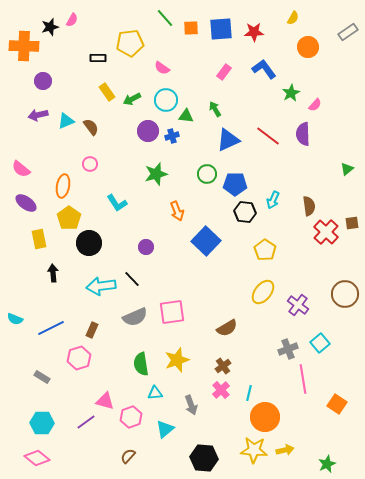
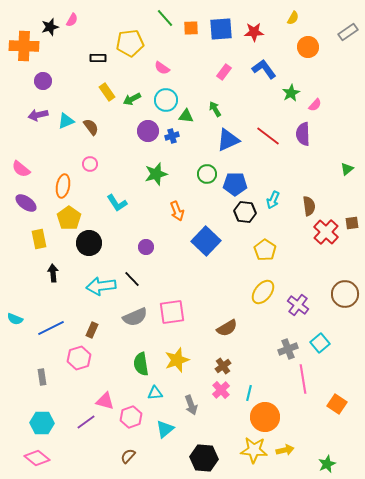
gray rectangle at (42, 377): rotated 49 degrees clockwise
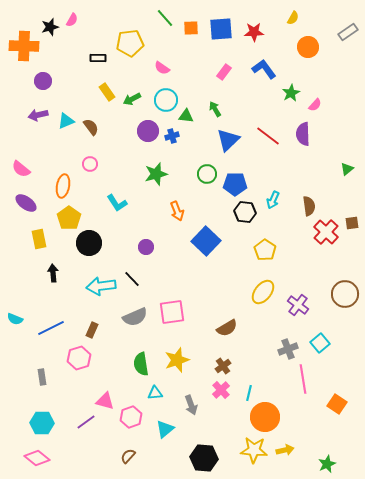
blue triangle at (228, 140): rotated 20 degrees counterclockwise
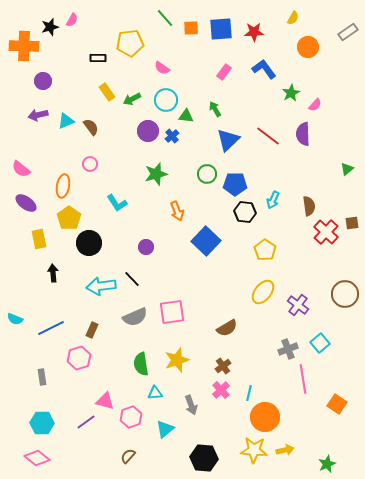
blue cross at (172, 136): rotated 24 degrees counterclockwise
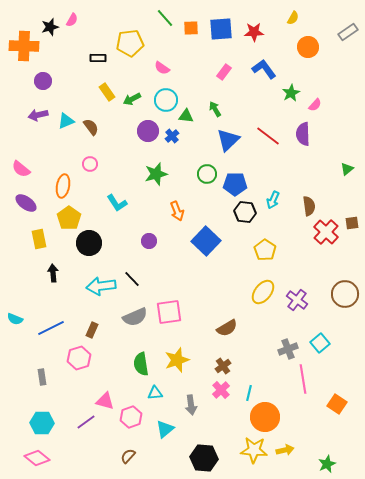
purple circle at (146, 247): moved 3 px right, 6 px up
purple cross at (298, 305): moved 1 px left, 5 px up
pink square at (172, 312): moved 3 px left
gray arrow at (191, 405): rotated 12 degrees clockwise
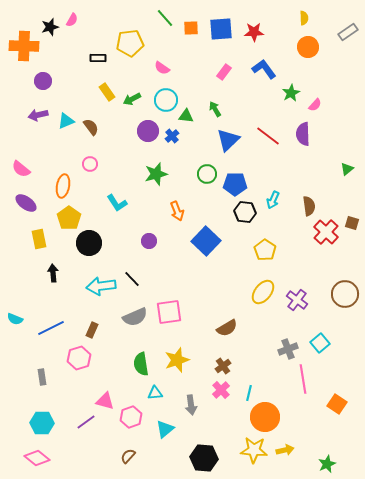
yellow semicircle at (293, 18): moved 11 px right; rotated 32 degrees counterclockwise
brown square at (352, 223): rotated 24 degrees clockwise
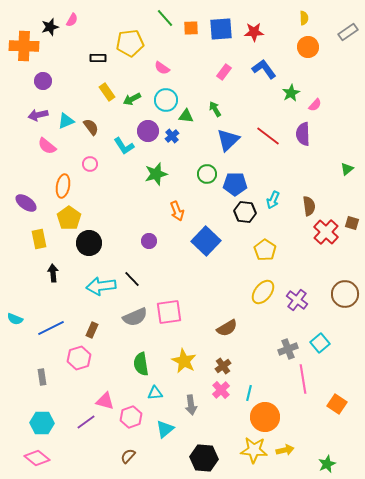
pink semicircle at (21, 169): moved 26 px right, 23 px up
cyan L-shape at (117, 203): moved 7 px right, 57 px up
yellow star at (177, 360): moved 7 px right, 1 px down; rotated 25 degrees counterclockwise
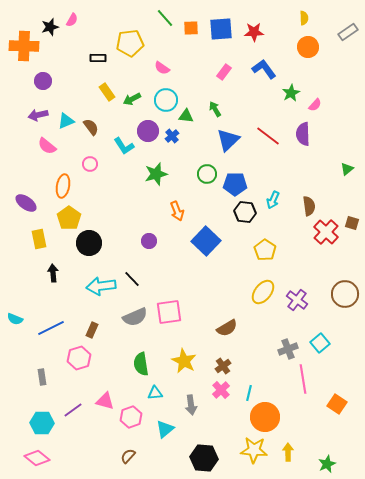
purple line at (86, 422): moved 13 px left, 12 px up
yellow arrow at (285, 450): moved 3 px right, 2 px down; rotated 78 degrees counterclockwise
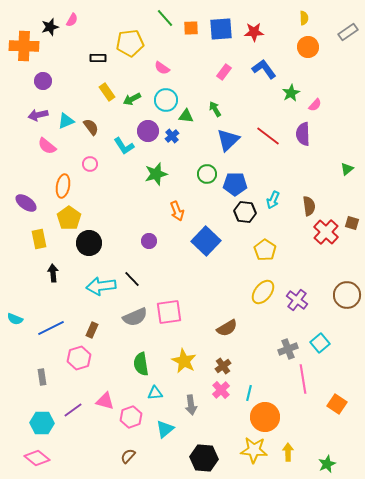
brown circle at (345, 294): moved 2 px right, 1 px down
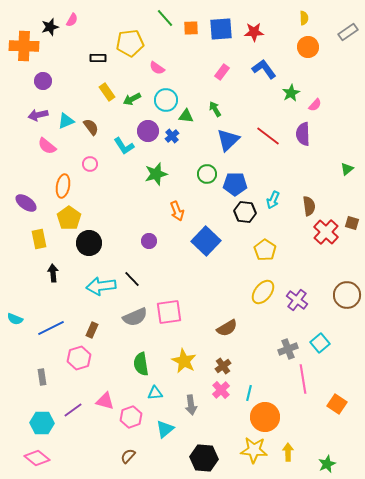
pink semicircle at (162, 68): moved 5 px left
pink rectangle at (224, 72): moved 2 px left
